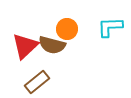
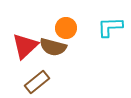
orange circle: moved 1 px left, 1 px up
brown semicircle: moved 1 px right, 2 px down
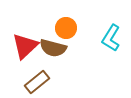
cyan L-shape: moved 1 px right, 11 px down; rotated 56 degrees counterclockwise
brown semicircle: moved 1 px down
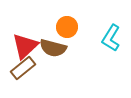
orange circle: moved 1 px right, 1 px up
brown rectangle: moved 14 px left, 14 px up
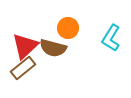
orange circle: moved 1 px right, 1 px down
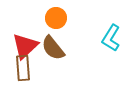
orange circle: moved 12 px left, 10 px up
brown semicircle: rotated 36 degrees clockwise
brown rectangle: rotated 55 degrees counterclockwise
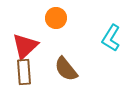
brown semicircle: moved 13 px right, 21 px down
brown rectangle: moved 1 px right, 4 px down
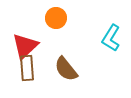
brown rectangle: moved 3 px right, 4 px up
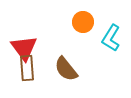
orange circle: moved 27 px right, 4 px down
red triangle: moved 1 px left, 2 px down; rotated 24 degrees counterclockwise
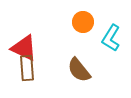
red triangle: rotated 28 degrees counterclockwise
brown semicircle: moved 13 px right, 1 px down
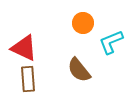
orange circle: moved 1 px down
cyan L-shape: moved 4 px down; rotated 36 degrees clockwise
brown rectangle: moved 1 px right, 11 px down
